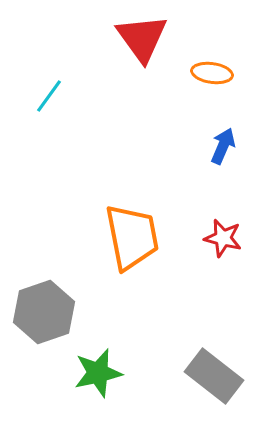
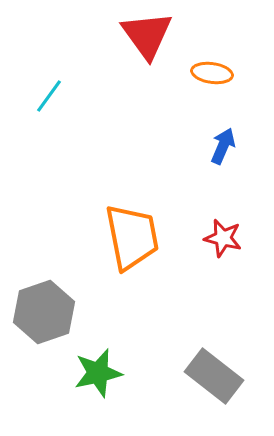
red triangle: moved 5 px right, 3 px up
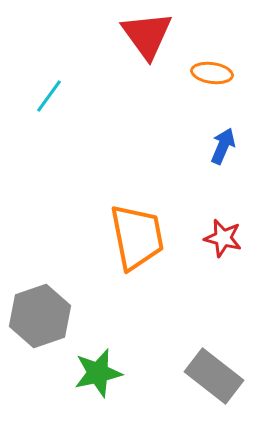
orange trapezoid: moved 5 px right
gray hexagon: moved 4 px left, 4 px down
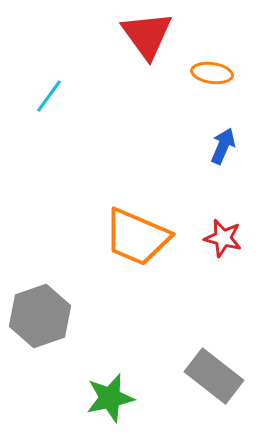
orange trapezoid: rotated 124 degrees clockwise
green star: moved 12 px right, 25 px down
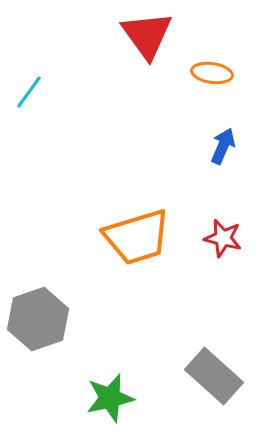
cyan line: moved 20 px left, 4 px up
orange trapezoid: rotated 40 degrees counterclockwise
gray hexagon: moved 2 px left, 3 px down
gray rectangle: rotated 4 degrees clockwise
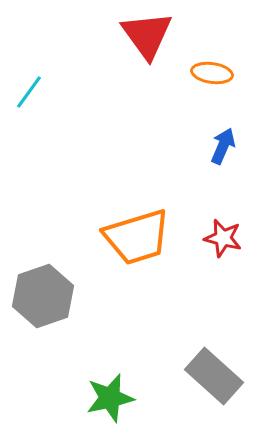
gray hexagon: moved 5 px right, 23 px up
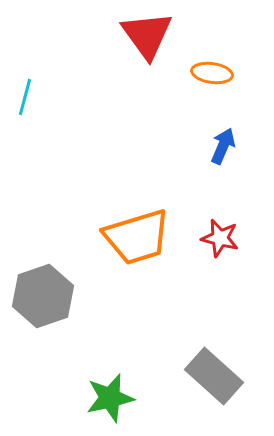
cyan line: moved 4 px left, 5 px down; rotated 21 degrees counterclockwise
red star: moved 3 px left
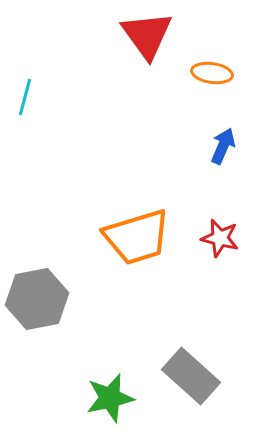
gray hexagon: moved 6 px left, 3 px down; rotated 8 degrees clockwise
gray rectangle: moved 23 px left
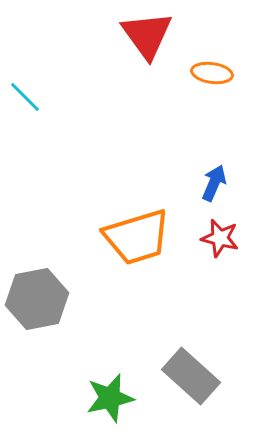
cyan line: rotated 60 degrees counterclockwise
blue arrow: moved 9 px left, 37 px down
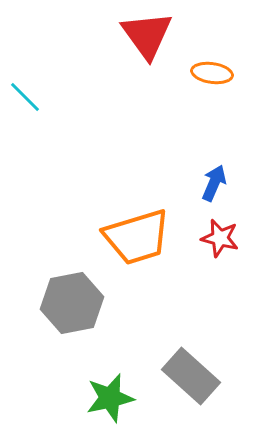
gray hexagon: moved 35 px right, 4 px down
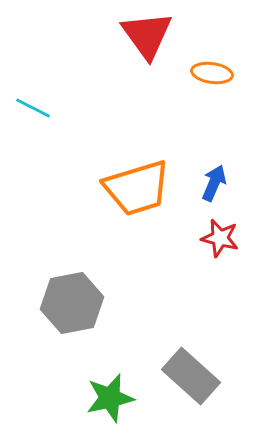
cyan line: moved 8 px right, 11 px down; rotated 18 degrees counterclockwise
orange trapezoid: moved 49 px up
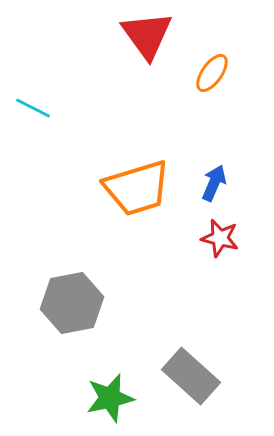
orange ellipse: rotated 63 degrees counterclockwise
